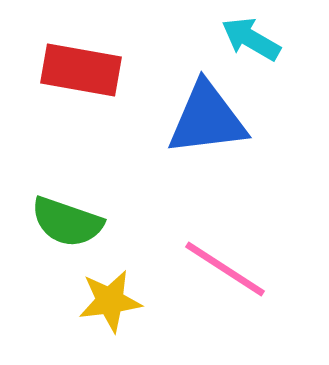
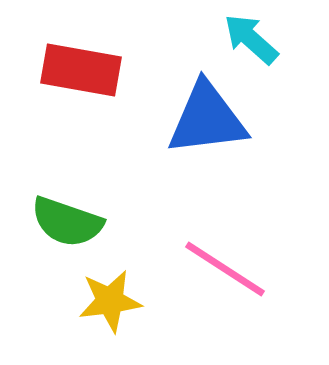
cyan arrow: rotated 12 degrees clockwise
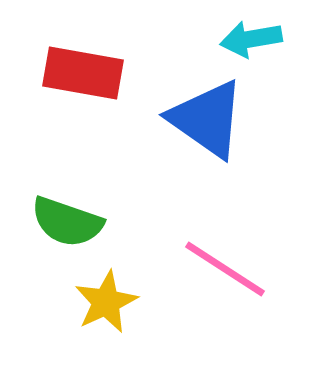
cyan arrow: rotated 52 degrees counterclockwise
red rectangle: moved 2 px right, 3 px down
blue triangle: rotated 42 degrees clockwise
yellow star: moved 4 px left, 1 px down; rotated 18 degrees counterclockwise
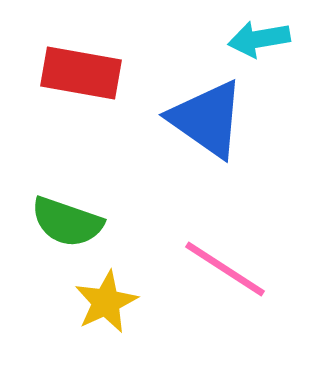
cyan arrow: moved 8 px right
red rectangle: moved 2 px left
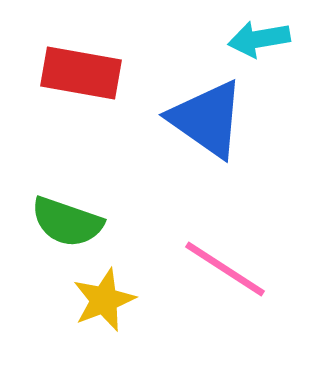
yellow star: moved 2 px left, 2 px up; rotated 4 degrees clockwise
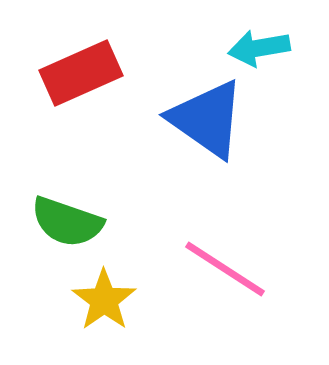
cyan arrow: moved 9 px down
red rectangle: rotated 34 degrees counterclockwise
yellow star: rotated 14 degrees counterclockwise
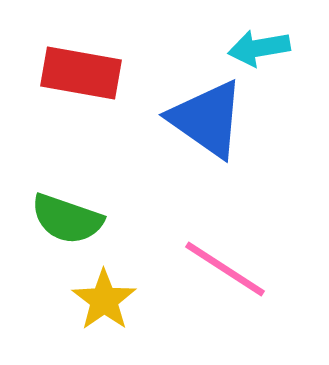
red rectangle: rotated 34 degrees clockwise
green semicircle: moved 3 px up
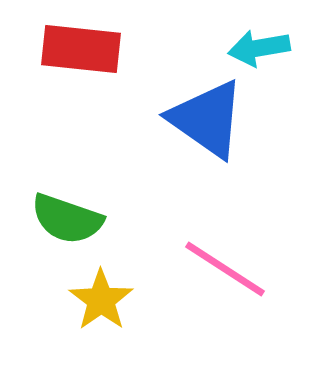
red rectangle: moved 24 px up; rotated 4 degrees counterclockwise
yellow star: moved 3 px left
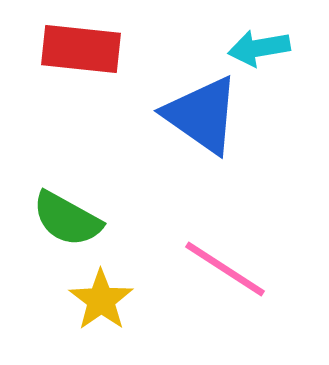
blue triangle: moved 5 px left, 4 px up
green semicircle: rotated 10 degrees clockwise
